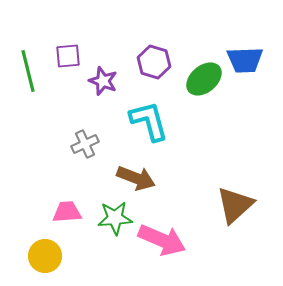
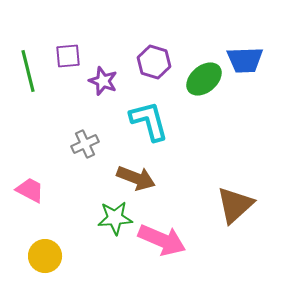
pink trapezoid: moved 37 px left, 22 px up; rotated 32 degrees clockwise
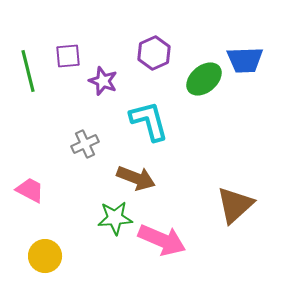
purple hexagon: moved 9 px up; rotated 20 degrees clockwise
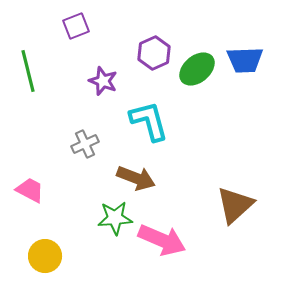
purple square: moved 8 px right, 30 px up; rotated 16 degrees counterclockwise
green ellipse: moved 7 px left, 10 px up
